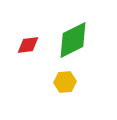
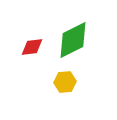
red diamond: moved 4 px right, 2 px down
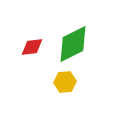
green diamond: moved 4 px down
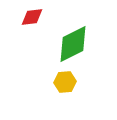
red diamond: moved 30 px up
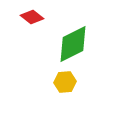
red diamond: rotated 45 degrees clockwise
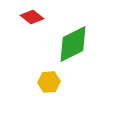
yellow hexagon: moved 16 px left
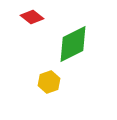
yellow hexagon: rotated 15 degrees counterclockwise
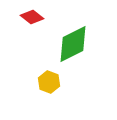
yellow hexagon: rotated 20 degrees counterclockwise
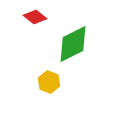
red diamond: moved 3 px right
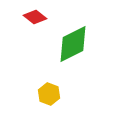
yellow hexagon: moved 12 px down
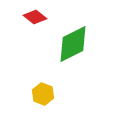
yellow hexagon: moved 6 px left
